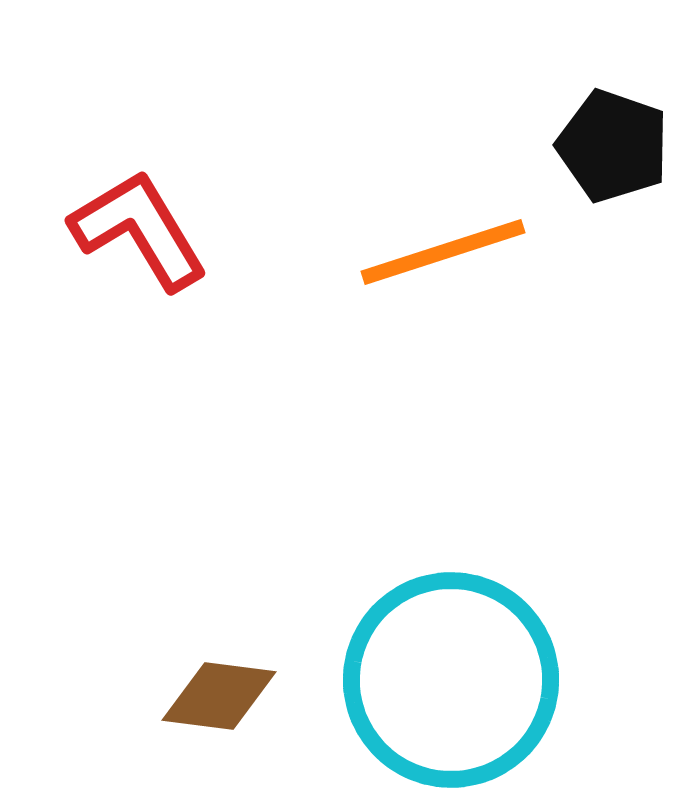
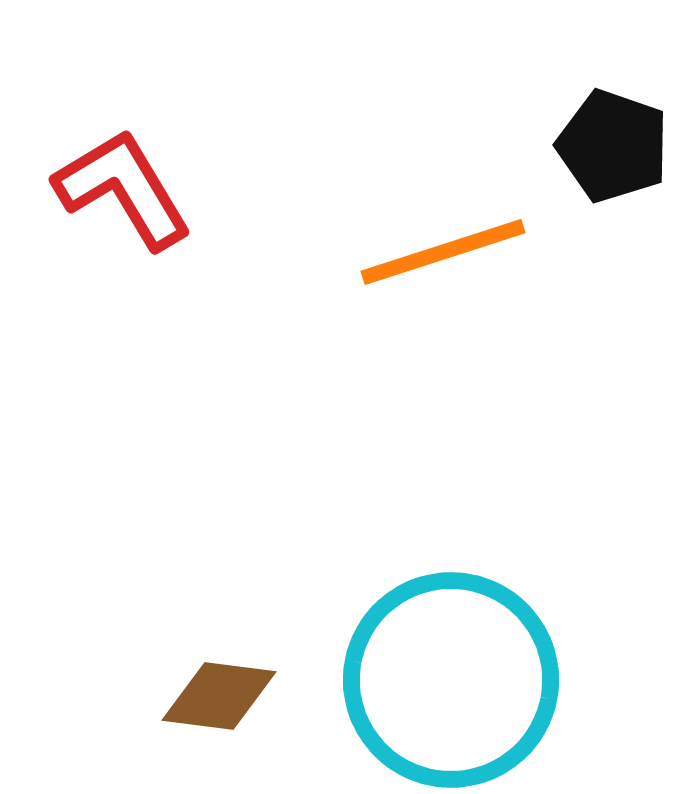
red L-shape: moved 16 px left, 41 px up
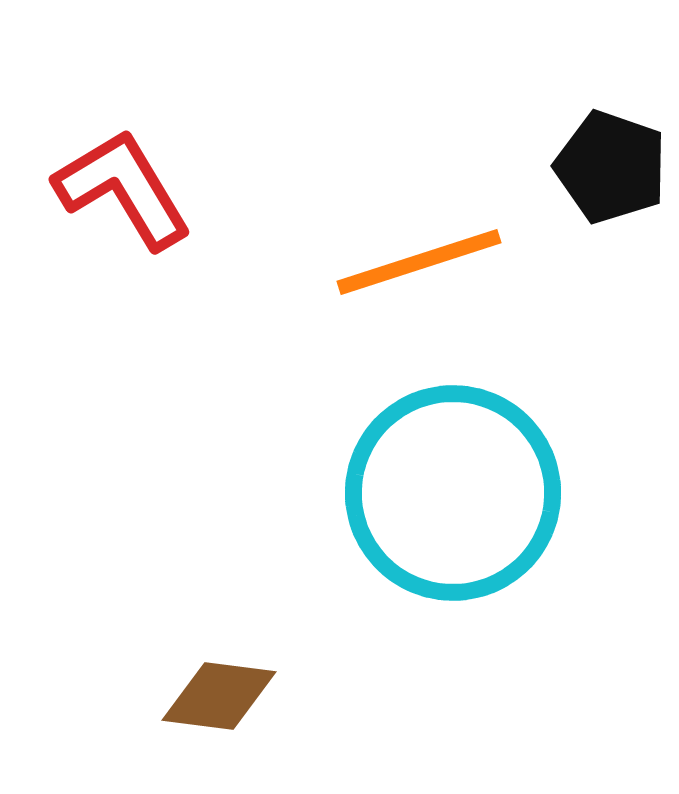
black pentagon: moved 2 px left, 21 px down
orange line: moved 24 px left, 10 px down
cyan circle: moved 2 px right, 187 px up
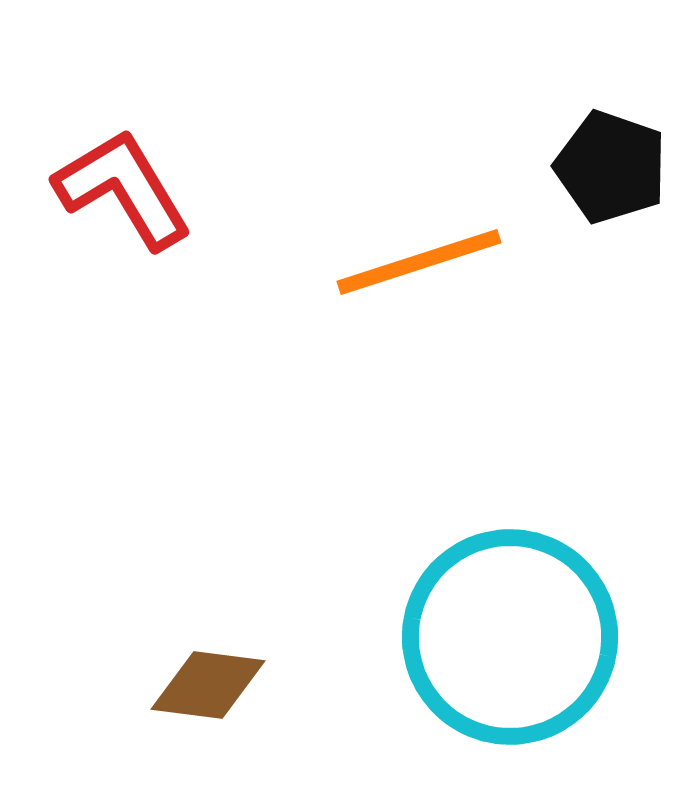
cyan circle: moved 57 px right, 144 px down
brown diamond: moved 11 px left, 11 px up
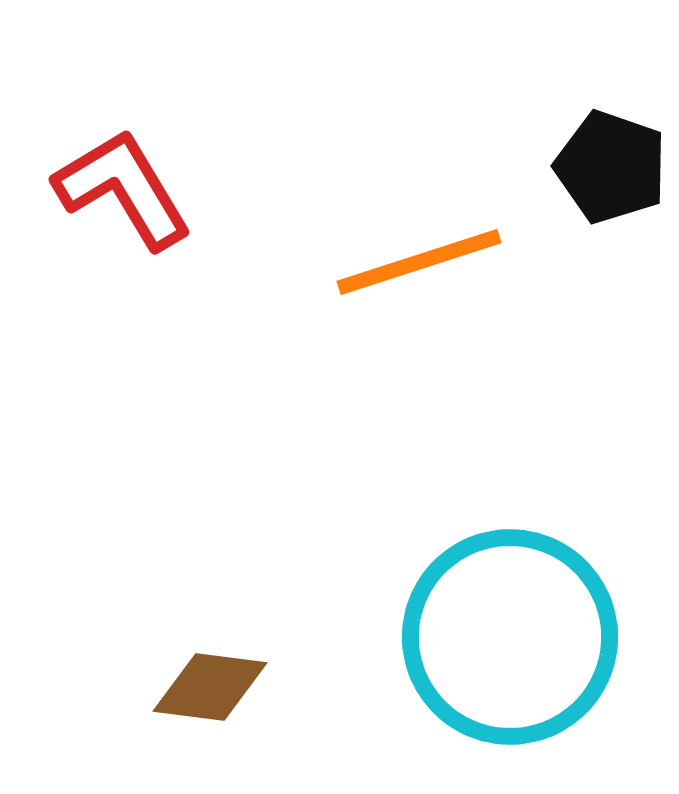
brown diamond: moved 2 px right, 2 px down
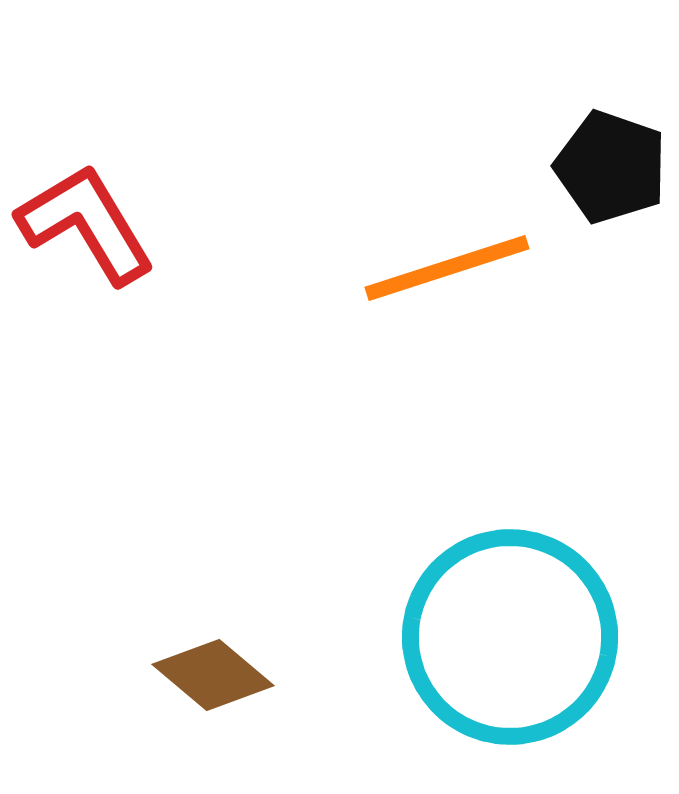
red L-shape: moved 37 px left, 35 px down
orange line: moved 28 px right, 6 px down
brown diamond: moved 3 px right, 12 px up; rotated 33 degrees clockwise
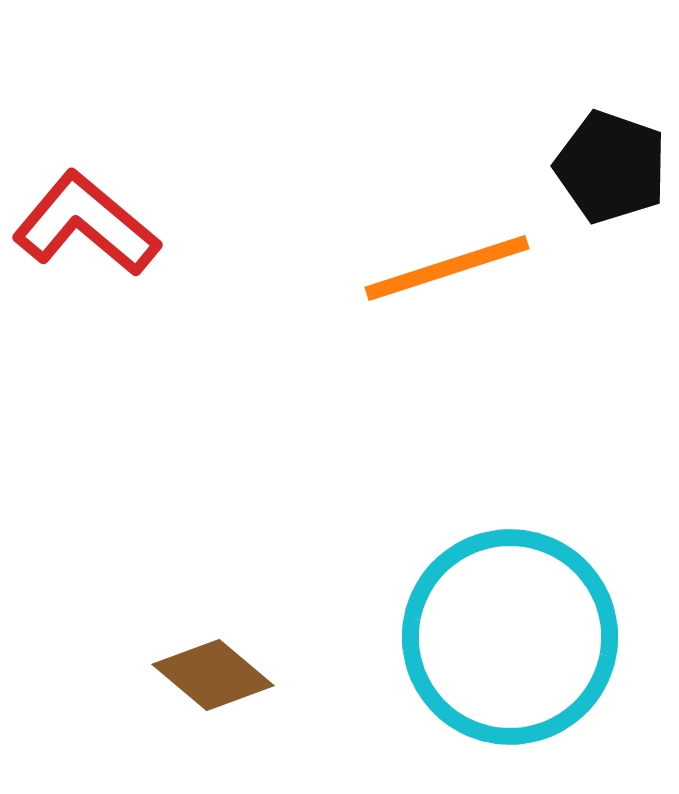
red L-shape: rotated 19 degrees counterclockwise
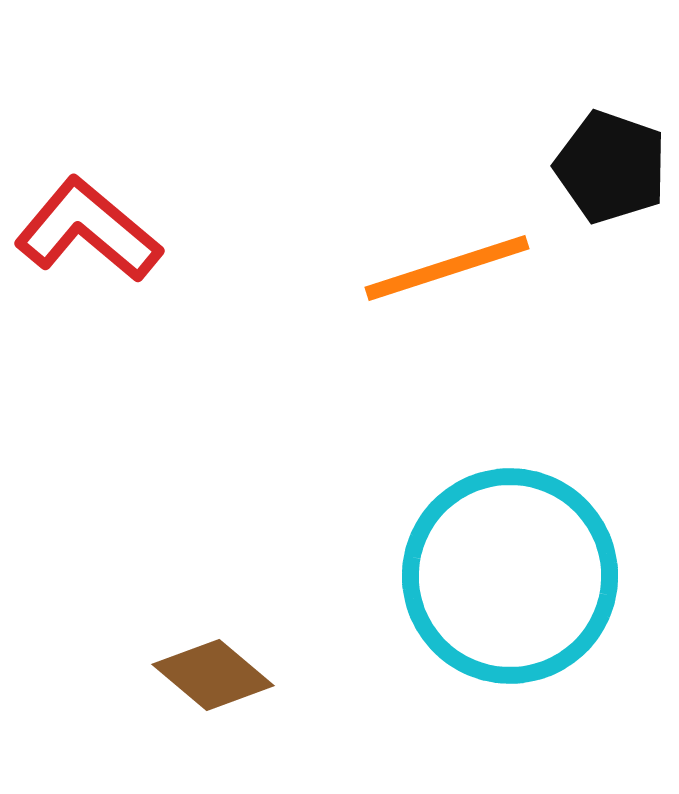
red L-shape: moved 2 px right, 6 px down
cyan circle: moved 61 px up
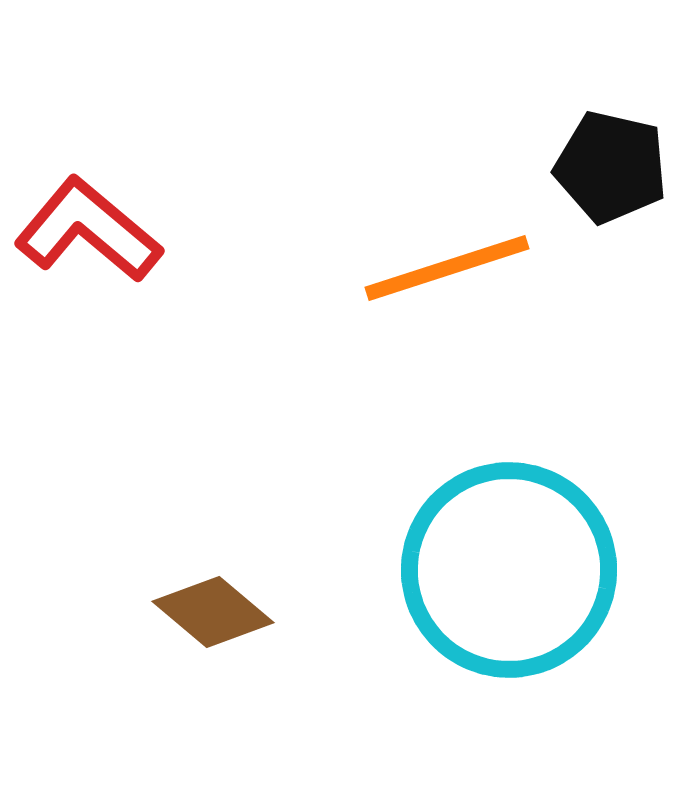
black pentagon: rotated 6 degrees counterclockwise
cyan circle: moved 1 px left, 6 px up
brown diamond: moved 63 px up
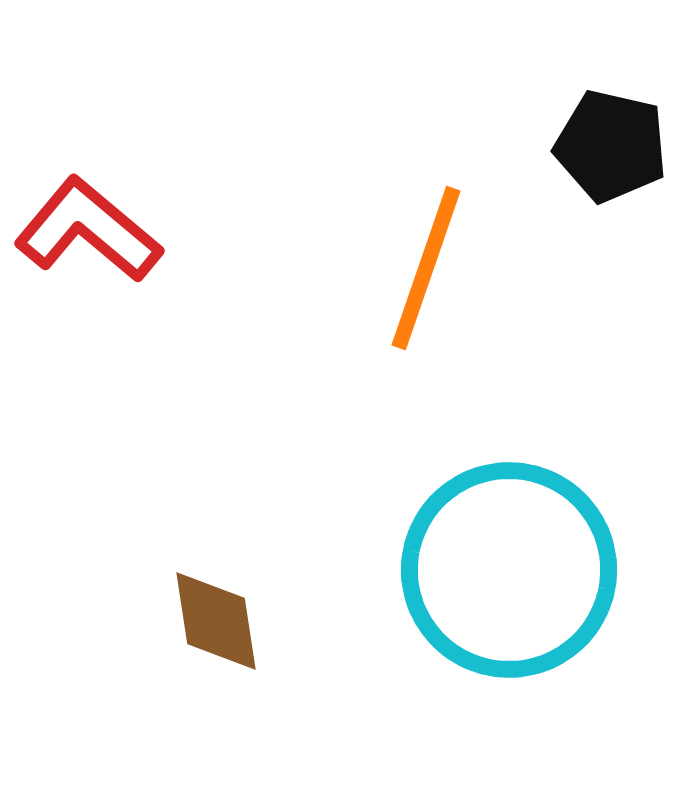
black pentagon: moved 21 px up
orange line: moved 21 px left; rotated 53 degrees counterclockwise
brown diamond: moved 3 px right, 9 px down; rotated 41 degrees clockwise
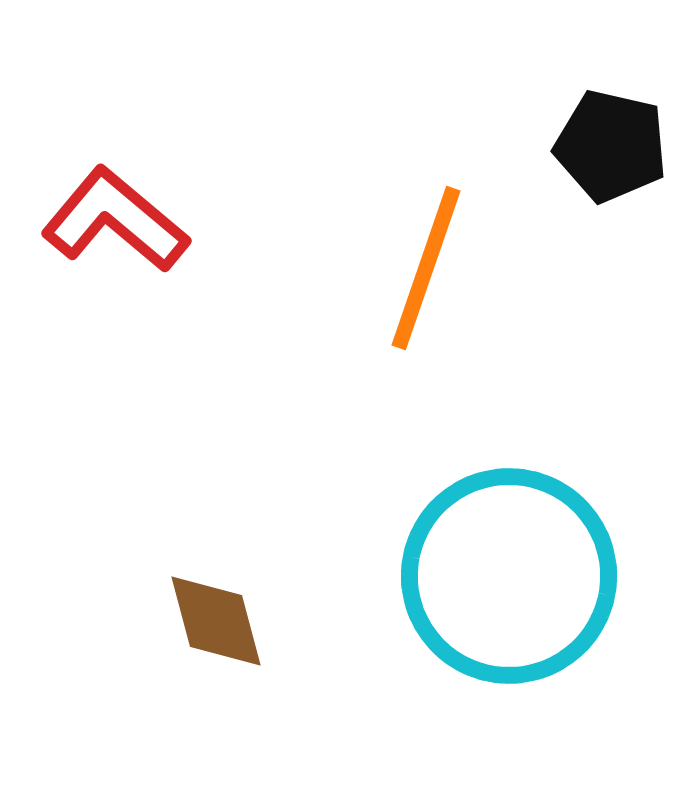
red L-shape: moved 27 px right, 10 px up
cyan circle: moved 6 px down
brown diamond: rotated 6 degrees counterclockwise
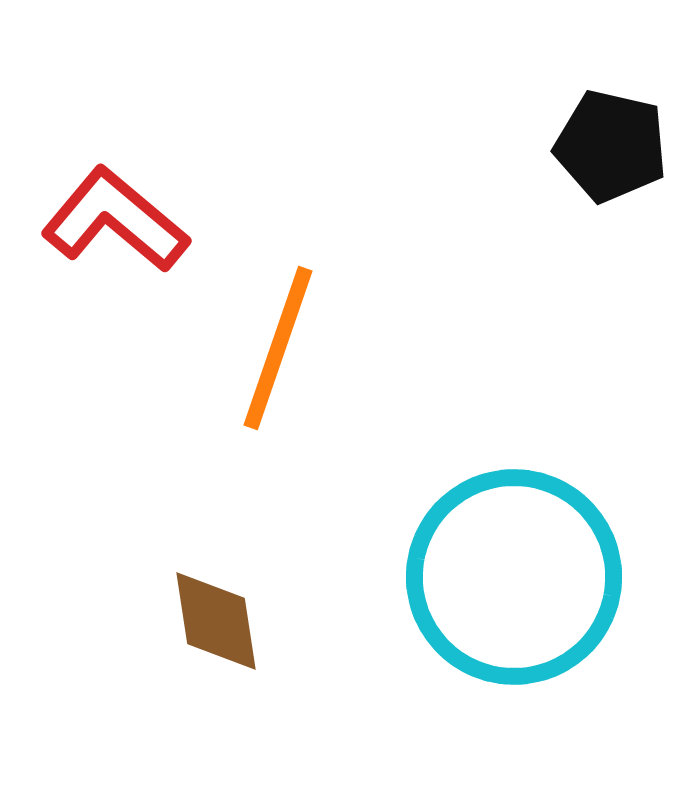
orange line: moved 148 px left, 80 px down
cyan circle: moved 5 px right, 1 px down
brown diamond: rotated 6 degrees clockwise
